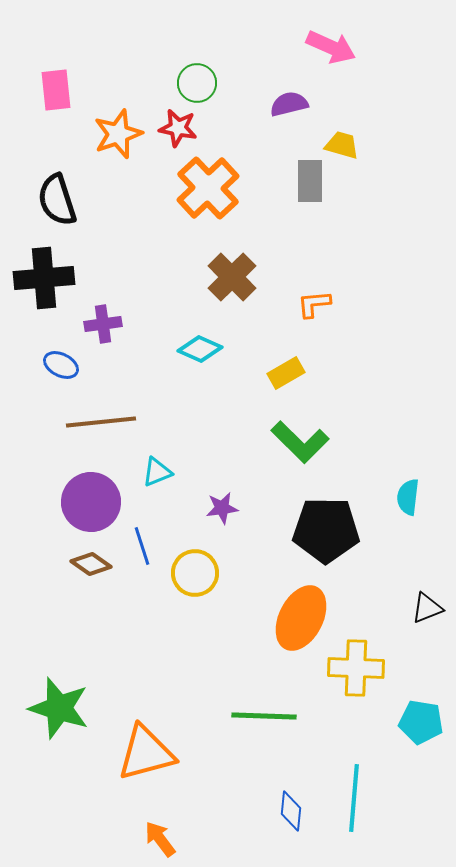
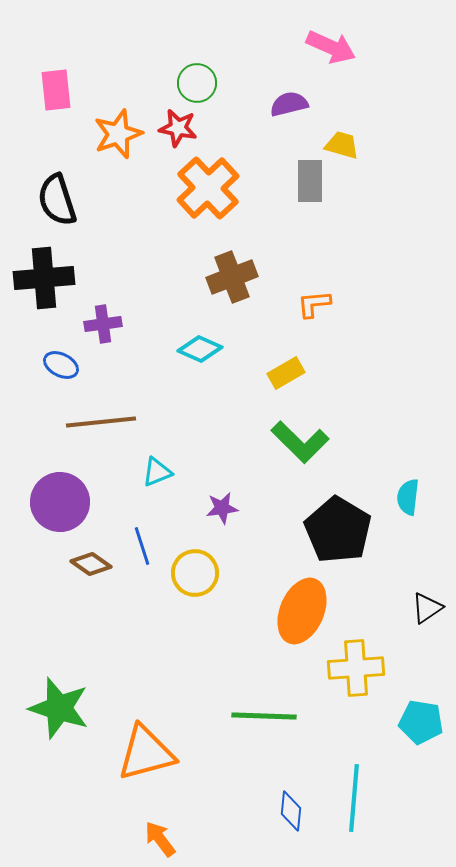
brown cross: rotated 24 degrees clockwise
purple circle: moved 31 px left
black pentagon: moved 12 px right; rotated 30 degrees clockwise
black triangle: rotated 12 degrees counterclockwise
orange ellipse: moved 1 px right, 7 px up; rotated 4 degrees counterclockwise
yellow cross: rotated 6 degrees counterclockwise
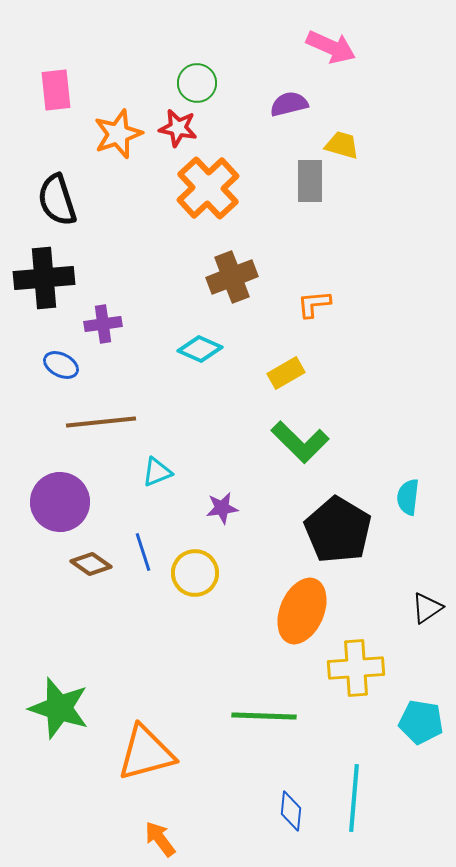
blue line: moved 1 px right, 6 px down
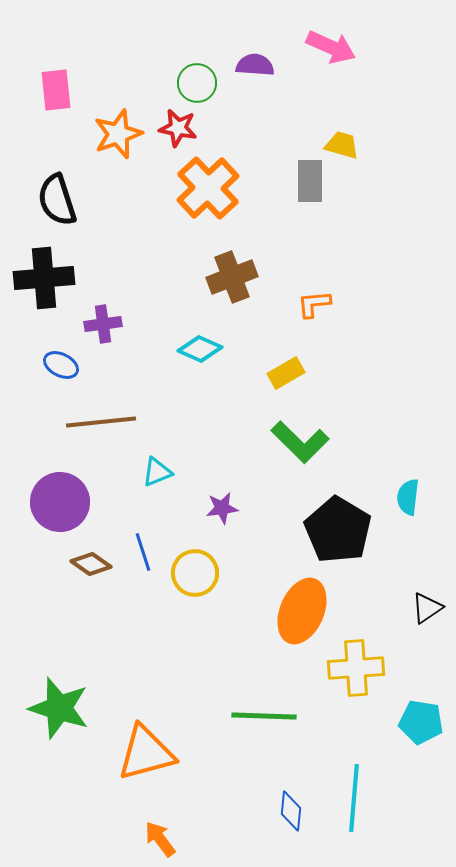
purple semicircle: moved 34 px left, 39 px up; rotated 18 degrees clockwise
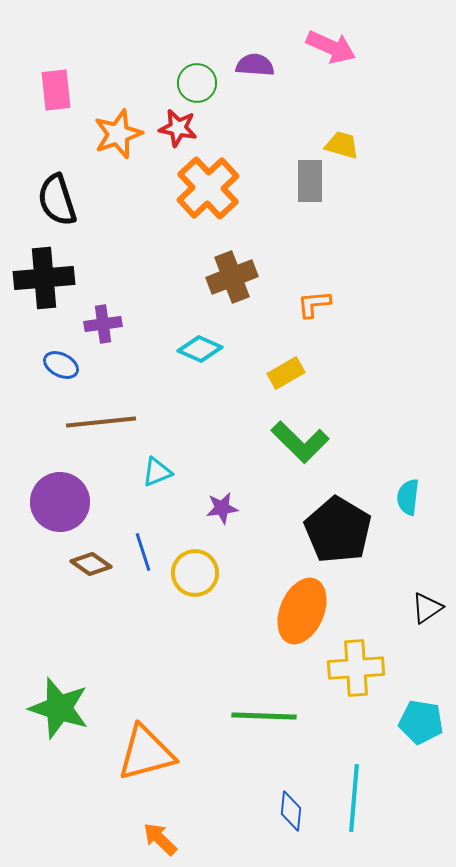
orange arrow: rotated 9 degrees counterclockwise
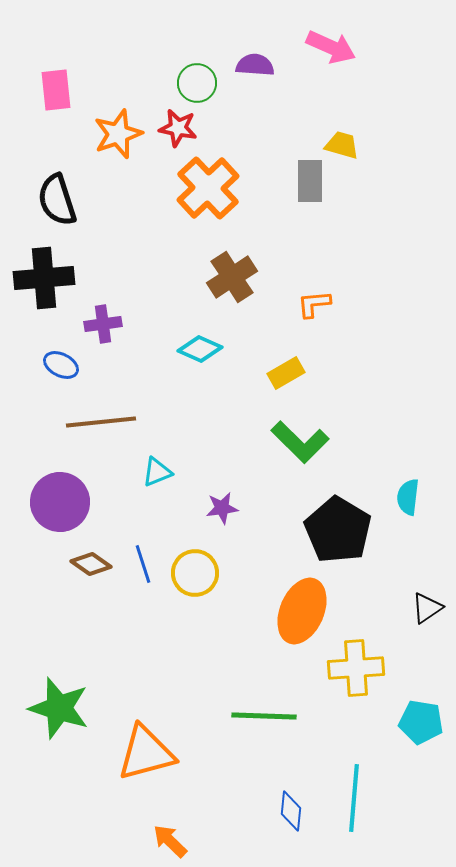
brown cross: rotated 12 degrees counterclockwise
blue line: moved 12 px down
orange arrow: moved 10 px right, 2 px down
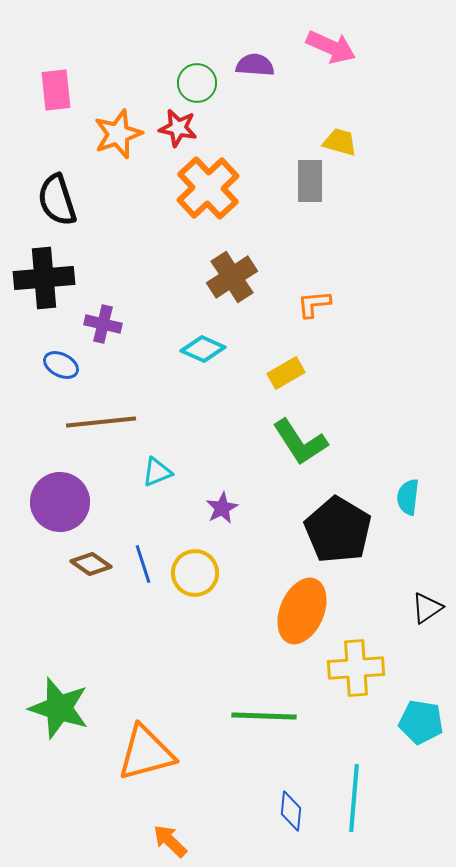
yellow trapezoid: moved 2 px left, 3 px up
purple cross: rotated 21 degrees clockwise
cyan diamond: moved 3 px right
green L-shape: rotated 12 degrees clockwise
purple star: rotated 20 degrees counterclockwise
